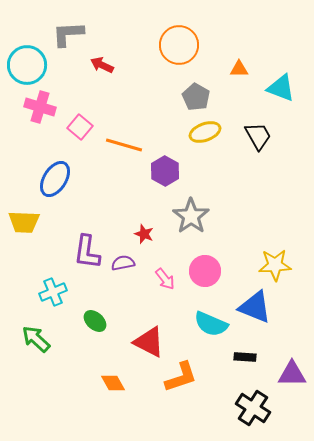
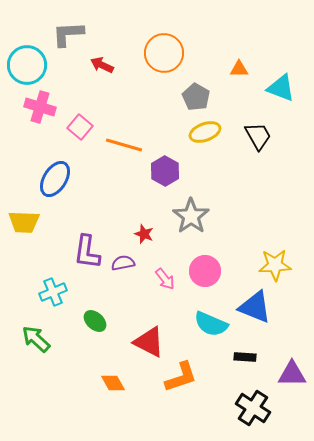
orange circle: moved 15 px left, 8 px down
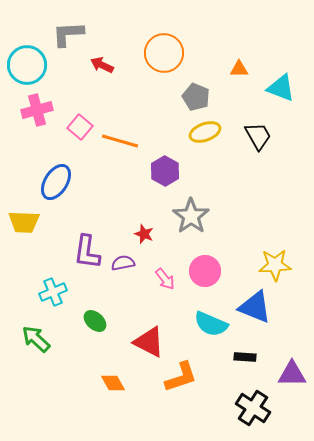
gray pentagon: rotated 8 degrees counterclockwise
pink cross: moved 3 px left, 3 px down; rotated 32 degrees counterclockwise
orange line: moved 4 px left, 4 px up
blue ellipse: moved 1 px right, 3 px down
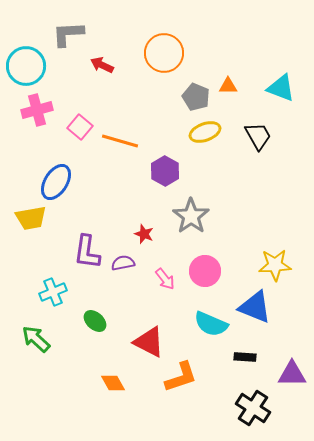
cyan circle: moved 1 px left, 1 px down
orange triangle: moved 11 px left, 17 px down
yellow trapezoid: moved 7 px right, 4 px up; rotated 12 degrees counterclockwise
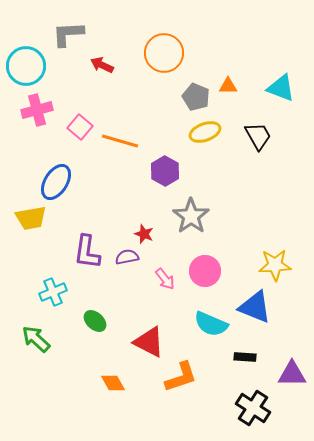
purple semicircle: moved 4 px right, 6 px up
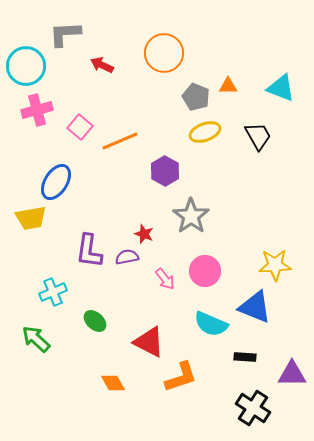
gray L-shape: moved 3 px left
orange line: rotated 39 degrees counterclockwise
purple L-shape: moved 2 px right, 1 px up
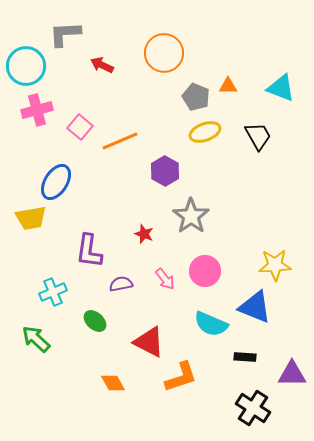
purple semicircle: moved 6 px left, 27 px down
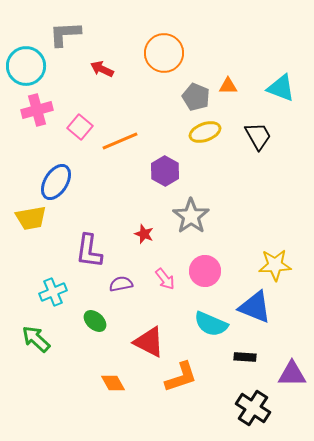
red arrow: moved 4 px down
